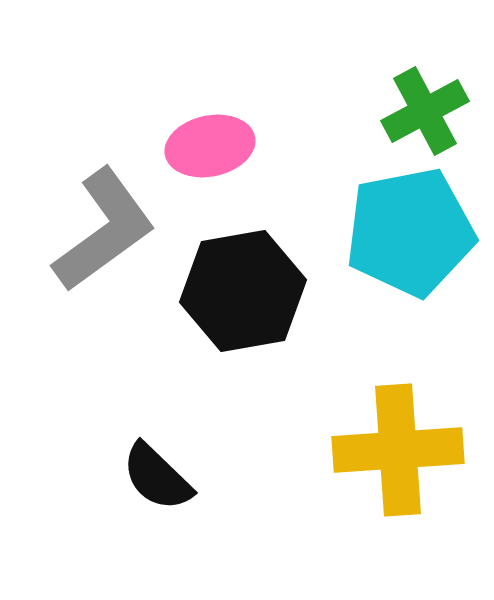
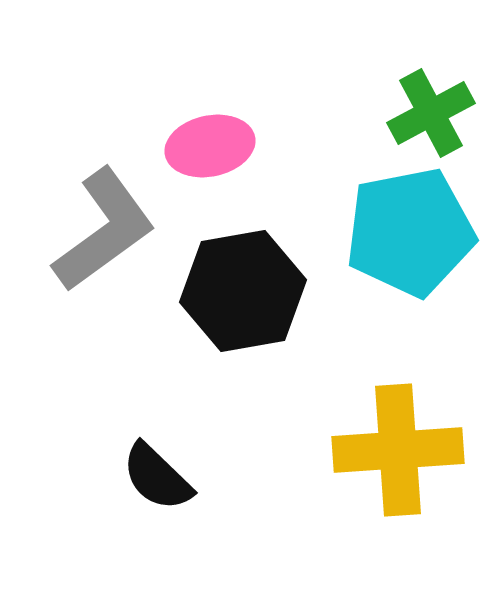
green cross: moved 6 px right, 2 px down
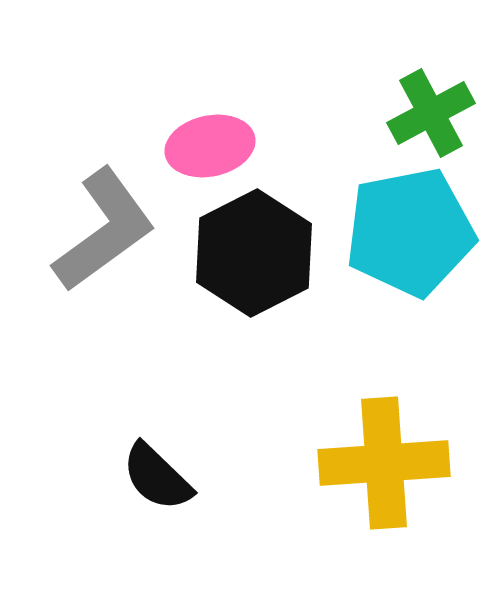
black hexagon: moved 11 px right, 38 px up; rotated 17 degrees counterclockwise
yellow cross: moved 14 px left, 13 px down
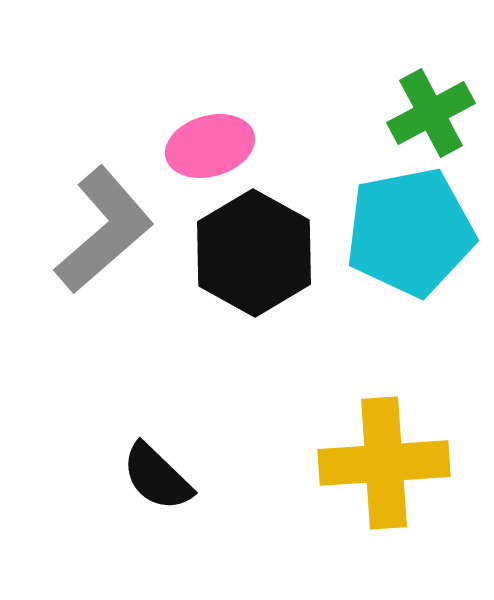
pink ellipse: rotated 4 degrees counterclockwise
gray L-shape: rotated 5 degrees counterclockwise
black hexagon: rotated 4 degrees counterclockwise
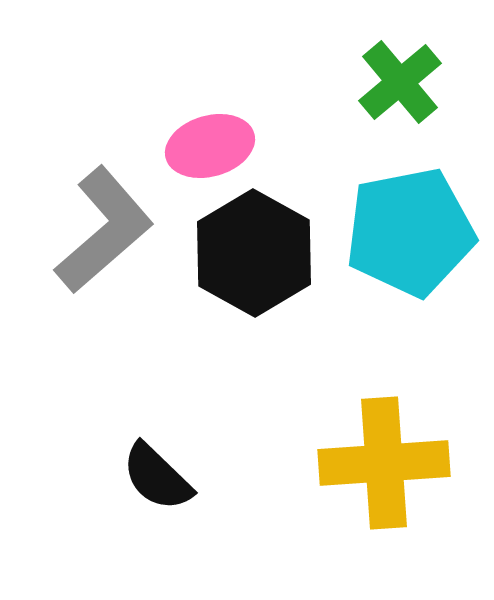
green cross: moved 31 px left, 31 px up; rotated 12 degrees counterclockwise
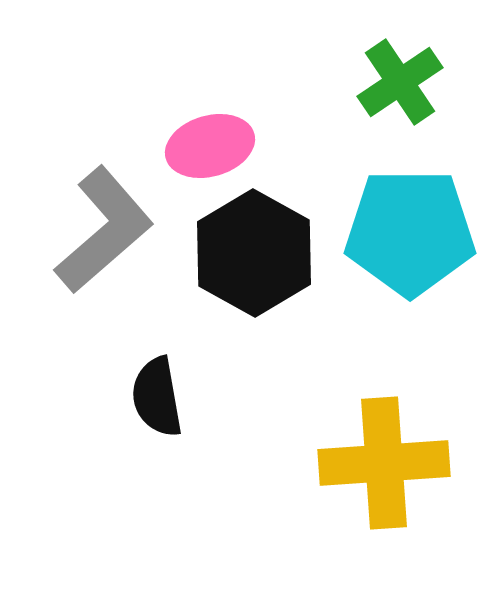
green cross: rotated 6 degrees clockwise
cyan pentagon: rotated 11 degrees clockwise
black semicircle: moved 80 px up; rotated 36 degrees clockwise
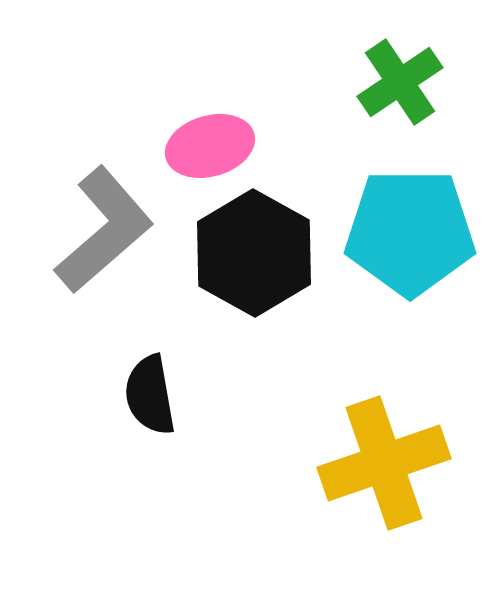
black semicircle: moved 7 px left, 2 px up
yellow cross: rotated 15 degrees counterclockwise
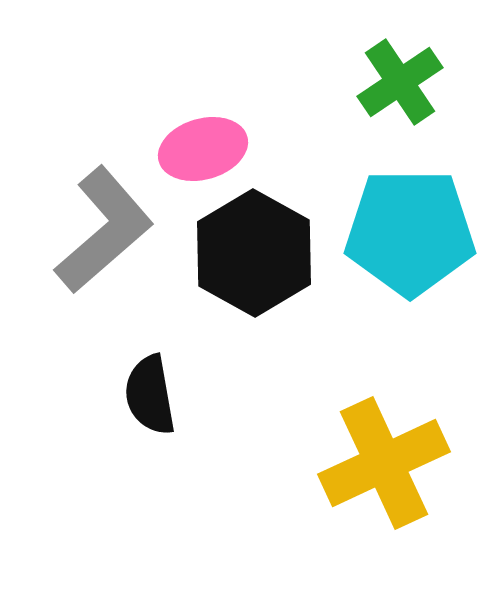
pink ellipse: moved 7 px left, 3 px down
yellow cross: rotated 6 degrees counterclockwise
